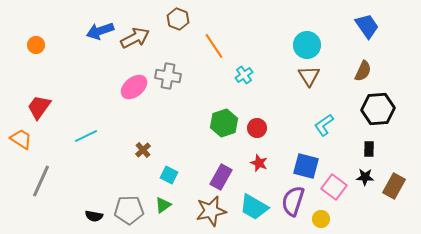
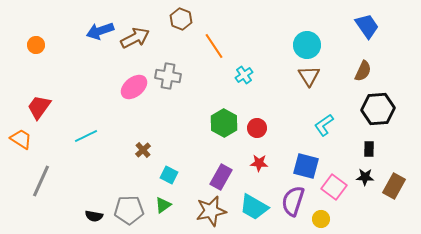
brown hexagon: moved 3 px right
green hexagon: rotated 12 degrees counterclockwise
red star: rotated 18 degrees counterclockwise
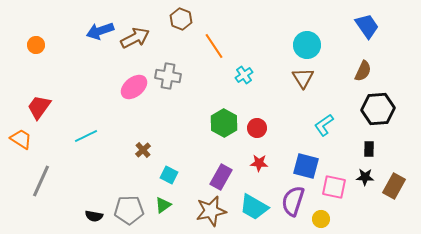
brown triangle: moved 6 px left, 2 px down
pink square: rotated 25 degrees counterclockwise
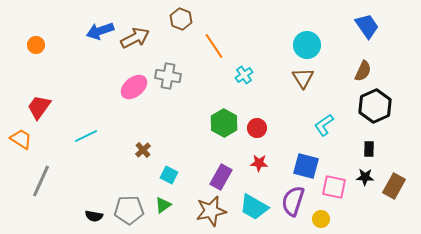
black hexagon: moved 3 px left, 3 px up; rotated 20 degrees counterclockwise
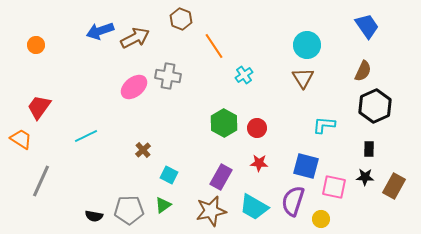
cyan L-shape: rotated 40 degrees clockwise
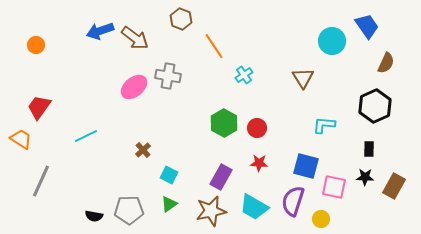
brown arrow: rotated 64 degrees clockwise
cyan circle: moved 25 px right, 4 px up
brown semicircle: moved 23 px right, 8 px up
green triangle: moved 6 px right, 1 px up
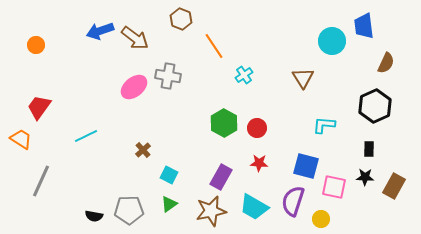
blue trapezoid: moved 3 px left; rotated 152 degrees counterclockwise
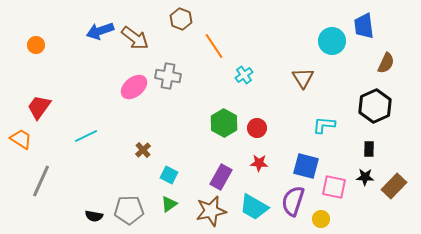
brown rectangle: rotated 15 degrees clockwise
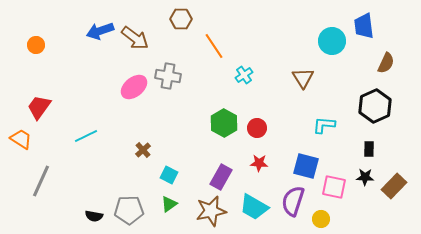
brown hexagon: rotated 20 degrees counterclockwise
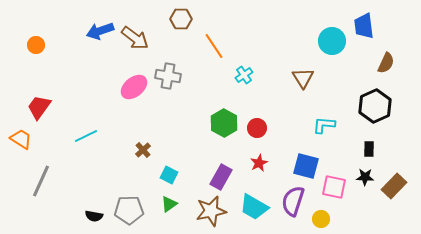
red star: rotated 30 degrees counterclockwise
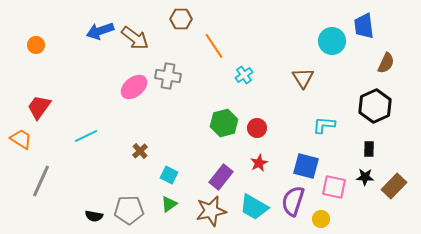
green hexagon: rotated 16 degrees clockwise
brown cross: moved 3 px left, 1 px down
purple rectangle: rotated 10 degrees clockwise
